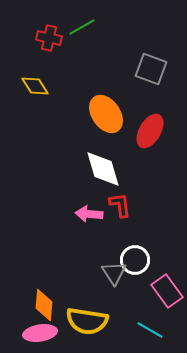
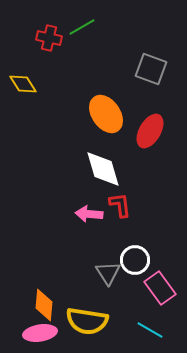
yellow diamond: moved 12 px left, 2 px up
gray triangle: moved 6 px left
pink rectangle: moved 7 px left, 3 px up
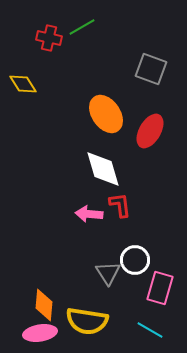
pink rectangle: rotated 52 degrees clockwise
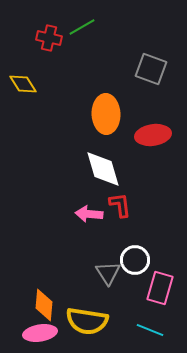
orange ellipse: rotated 33 degrees clockwise
red ellipse: moved 3 px right, 4 px down; rotated 52 degrees clockwise
cyan line: rotated 8 degrees counterclockwise
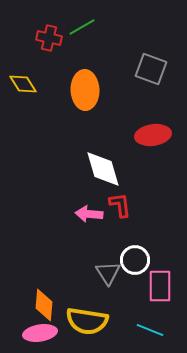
orange ellipse: moved 21 px left, 24 px up
pink rectangle: moved 2 px up; rotated 16 degrees counterclockwise
